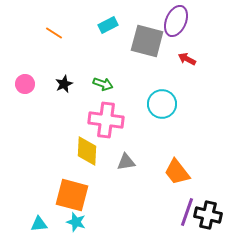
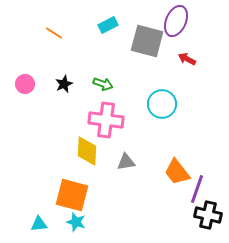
purple line: moved 10 px right, 23 px up
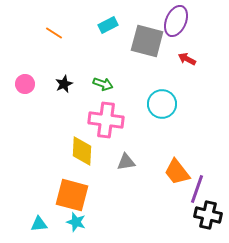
yellow diamond: moved 5 px left
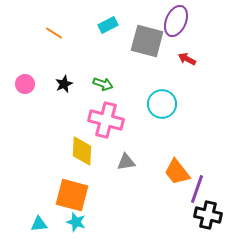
pink cross: rotated 8 degrees clockwise
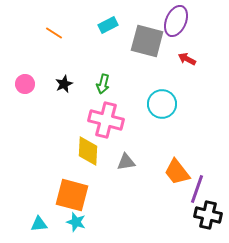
green arrow: rotated 84 degrees clockwise
yellow diamond: moved 6 px right
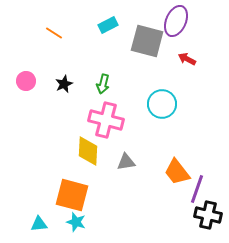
pink circle: moved 1 px right, 3 px up
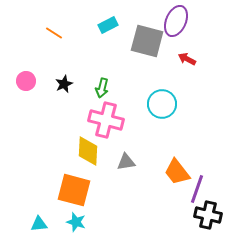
green arrow: moved 1 px left, 4 px down
orange square: moved 2 px right, 5 px up
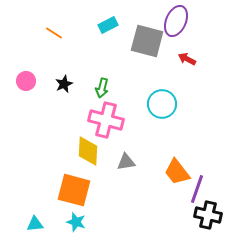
cyan triangle: moved 4 px left
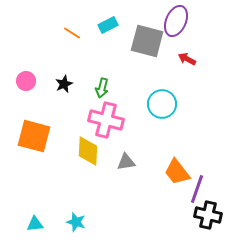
orange line: moved 18 px right
orange square: moved 40 px left, 54 px up
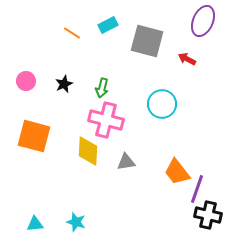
purple ellipse: moved 27 px right
